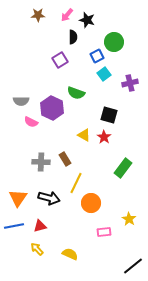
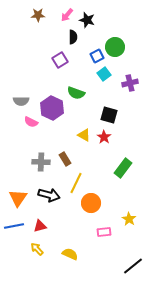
green circle: moved 1 px right, 5 px down
black arrow: moved 3 px up
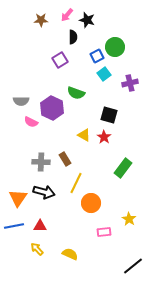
brown star: moved 3 px right, 5 px down
black arrow: moved 5 px left, 3 px up
red triangle: rotated 16 degrees clockwise
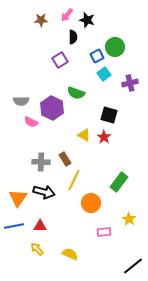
green rectangle: moved 4 px left, 14 px down
yellow line: moved 2 px left, 3 px up
